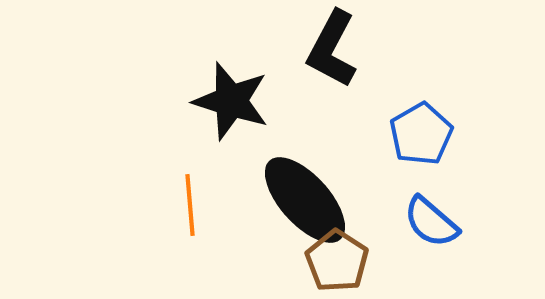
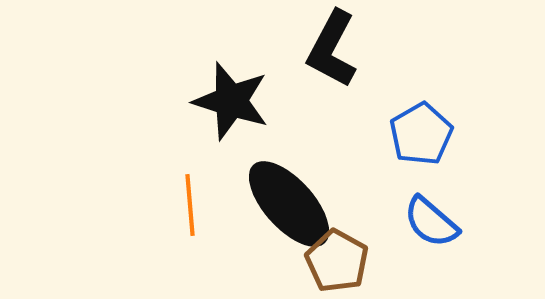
black ellipse: moved 16 px left, 4 px down
brown pentagon: rotated 4 degrees counterclockwise
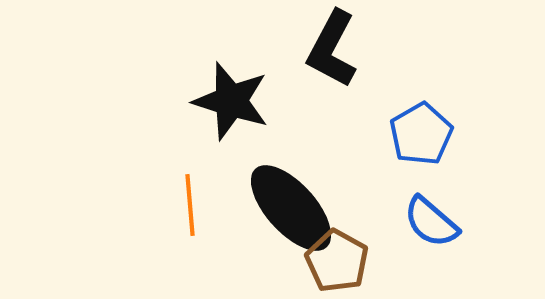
black ellipse: moved 2 px right, 4 px down
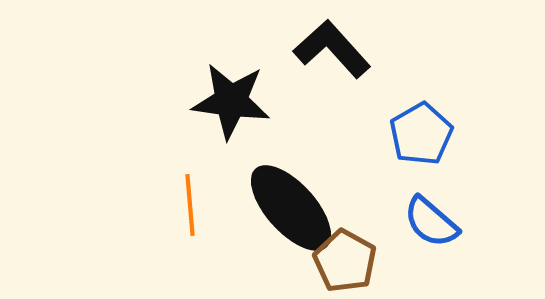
black L-shape: rotated 110 degrees clockwise
black star: rotated 10 degrees counterclockwise
brown pentagon: moved 8 px right
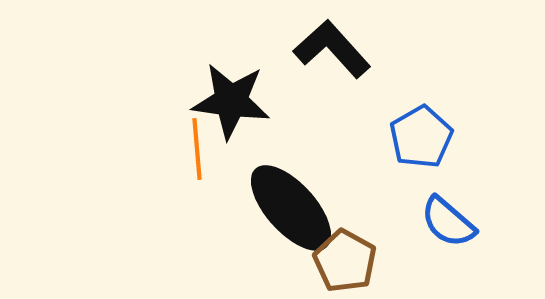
blue pentagon: moved 3 px down
orange line: moved 7 px right, 56 px up
blue semicircle: moved 17 px right
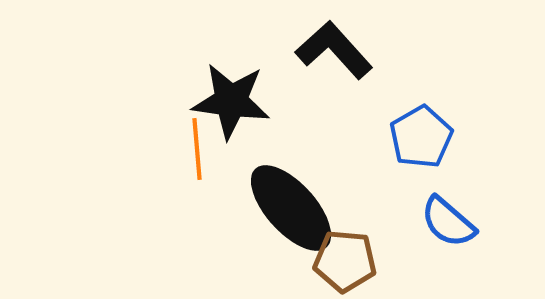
black L-shape: moved 2 px right, 1 px down
brown pentagon: rotated 24 degrees counterclockwise
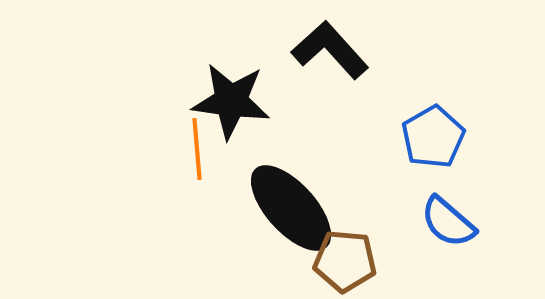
black L-shape: moved 4 px left
blue pentagon: moved 12 px right
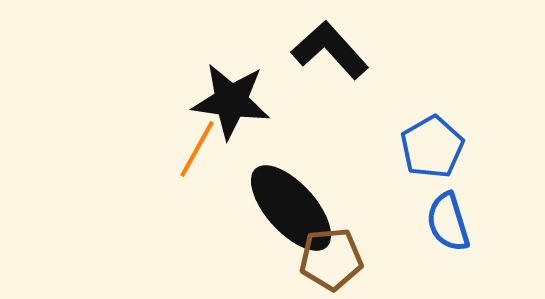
blue pentagon: moved 1 px left, 10 px down
orange line: rotated 34 degrees clockwise
blue semicircle: rotated 32 degrees clockwise
brown pentagon: moved 14 px left, 2 px up; rotated 10 degrees counterclockwise
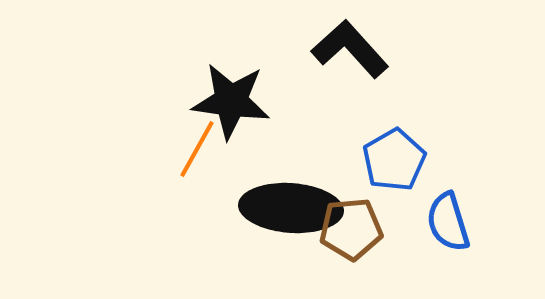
black L-shape: moved 20 px right, 1 px up
blue pentagon: moved 38 px left, 13 px down
black ellipse: rotated 44 degrees counterclockwise
brown pentagon: moved 20 px right, 30 px up
